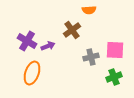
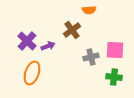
purple cross: rotated 12 degrees clockwise
green cross: rotated 28 degrees clockwise
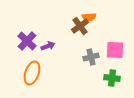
orange semicircle: moved 7 px down
brown cross: moved 8 px right, 4 px up
green cross: moved 2 px left, 1 px down
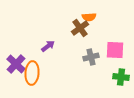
brown cross: moved 2 px down
purple cross: moved 11 px left, 23 px down
purple arrow: rotated 16 degrees counterclockwise
orange ellipse: rotated 15 degrees counterclockwise
green cross: moved 9 px right, 1 px up
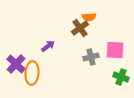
green cross: rotated 14 degrees clockwise
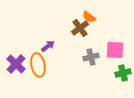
orange semicircle: rotated 40 degrees clockwise
orange ellipse: moved 6 px right, 8 px up; rotated 15 degrees counterclockwise
green cross: moved 2 px right, 4 px up; rotated 35 degrees counterclockwise
